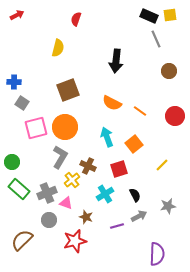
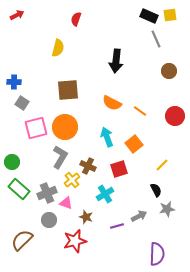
brown square: rotated 15 degrees clockwise
black semicircle: moved 21 px right, 5 px up
gray star: moved 1 px left, 3 px down
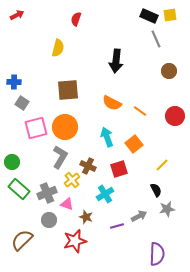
pink triangle: moved 1 px right, 1 px down
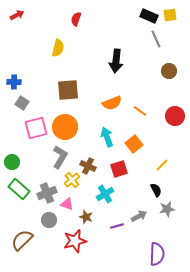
orange semicircle: rotated 48 degrees counterclockwise
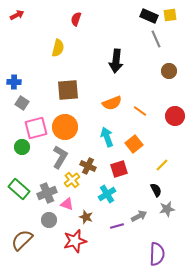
green circle: moved 10 px right, 15 px up
cyan cross: moved 2 px right
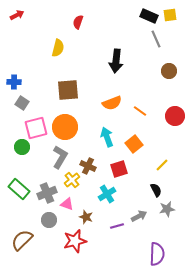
red semicircle: moved 2 px right, 3 px down
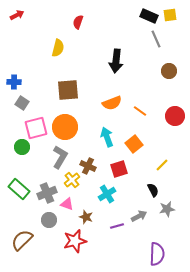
black semicircle: moved 3 px left
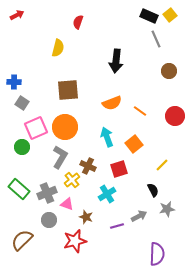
yellow square: rotated 32 degrees counterclockwise
pink square: rotated 10 degrees counterclockwise
